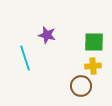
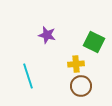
green square: rotated 25 degrees clockwise
cyan line: moved 3 px right, 18 px down
yellow cross: moved 17 px left, 2 px up
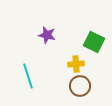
brown circle: moved 1 px left
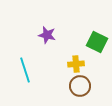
green square: moved 3 px right
cyan line: moved 3 px left, 6 px up
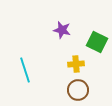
purple star: moved 15 px right, 5 px up
brown circle: moved 2 px left, 4 px down
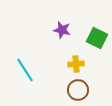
green square: moved 4 px up
cyan line: rotated 15 degrees counterclockwise
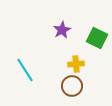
purple star: rotated 30 degrees clockwise
brown circle: moved 6 px left, 4 px up
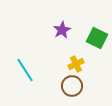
yellow cross: rotated 21 degrees counterclockwise
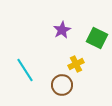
brown circle: moved 10 px left, 1 px up
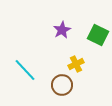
green square: moved 1 px right, 3 px up
cyan line: rotated 10 degrees counterclockwise
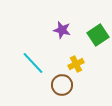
purple star: rotated 30 degrees counterclockwise
green square: rotated 30 degrees clockwise
cyan line: moved 8 px right, 7 px up
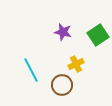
purple star: moved 1 px right, 2 px down
cyan line: moved 2 px left, 7 px down; rotated 15 degrees clockwise
